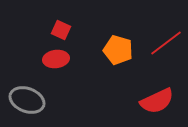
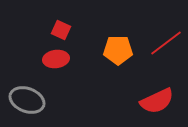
orange pentagon: rotated 16 degrees counterclockwise
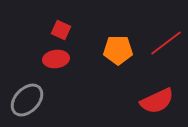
gray ellipse: rotated 68 degrees counterclockwise
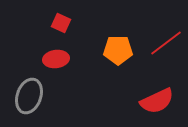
red square: moved 7 px up
gray ellipse: moved 2 px right, 4 px up; rotated 24 degrees counterclockwise
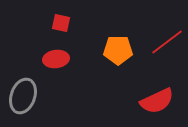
red square: rotated 12 degrees counterclockwise
red line: moved 1 px right, 1 px up
gray ellipse: moved 6 px left
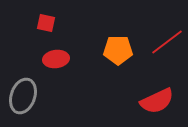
red square: moved 15 px left
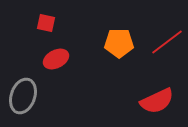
orange pentagon: moved 1 px right, 7 px up
red ellipse: rotated 20 degrees counterclockwise
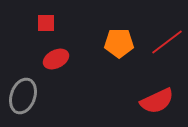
red square: rotated 12 degrees counterclockwise
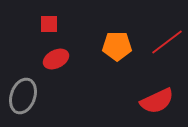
red square: moved 3 px right, 1 px down
orange pentagon: moved 2 px left, 3 px down
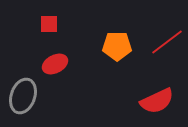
red ellipse: moved 1 px left, 5 px down
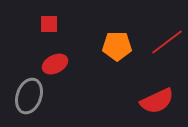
gray ellipse: moved 6 px right
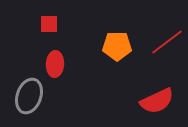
red ellipse: rotated 60 degrees counterclockwise
